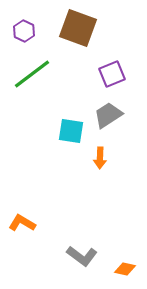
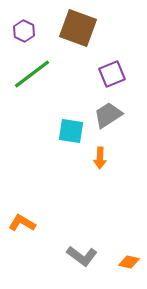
orange diamond: moved 4 px right, 7 px up
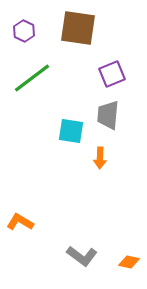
brown square: rotated 12 degrees counterclockwise
green line: moved 4 px down
gray trapezoid: rotated 52 degrees counterclockwise
orange L-shape: moved 2 px left, 1 px up
